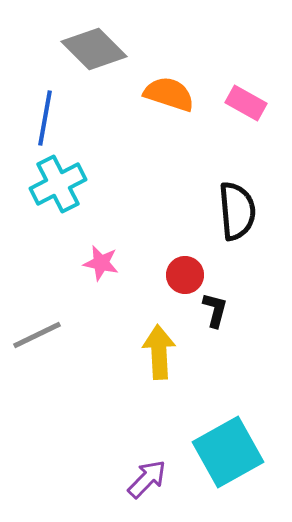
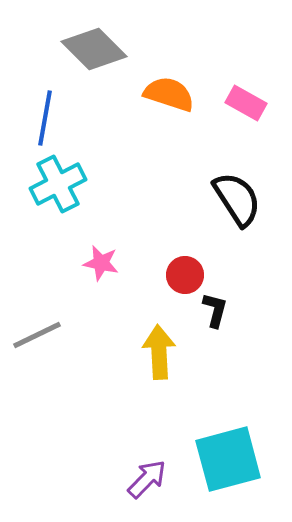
black semicircle: moved 12 px up; rotated 28 degrees counterclockwise
cyan square: moved 7 px down; rotated 14 degrees clockwise
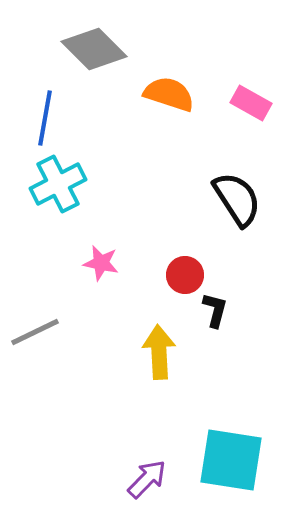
pink rectangle: moved 5 px right
gray line: moved 2 px left, 3 px up
cyan square: moved 3 px right, 1 px down; rotated 24 degrees clockwise
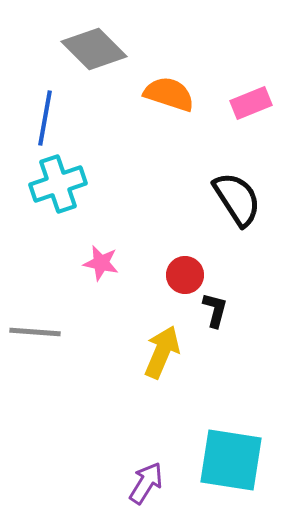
pink rectangle: rotated 51 degrees counterclockwise
cyan cross: rotated 8 degrees clockwise
gray line: rotated 30 degrees clockwise
yellow arrow: moved 3 px right; rotated 26 degrees clockwise
purple arrow: moved 1 px left, 4 px down; rotated 12 degrees counterclockwise
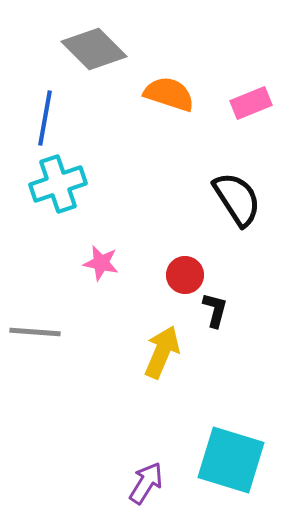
cyan square: rotated 8 degrees clockwise
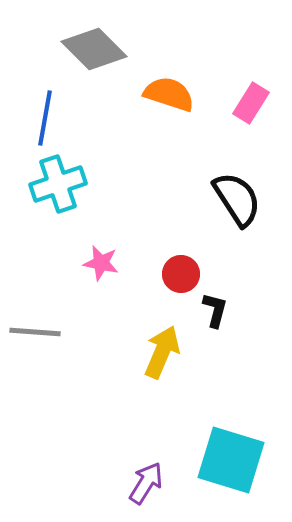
pink rectangle: rotated 36 degrees counterclockwise
red circle: moved 4 px left, 1 px up
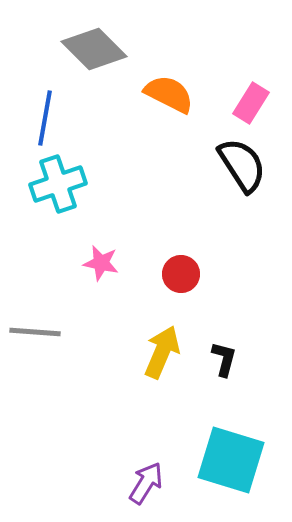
orange semicircle: rotated 9 degrees clockwise
black semicircle: moved 5 px right, 34 px up
black L-shape: moved 9 px right, 49 px down
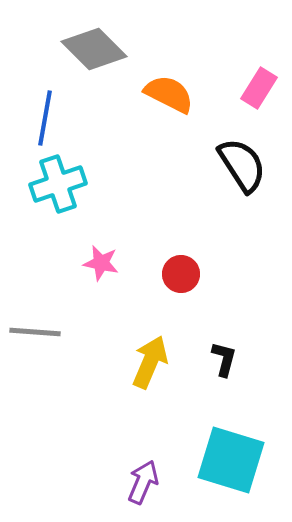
pink rectangle: moved 8 px right, 15 px up
yellow arrow: moved 12 px left, 10 px down
purple arrow: moved 3 px left, 1 px up; rotated 9 degrees counterclockwise
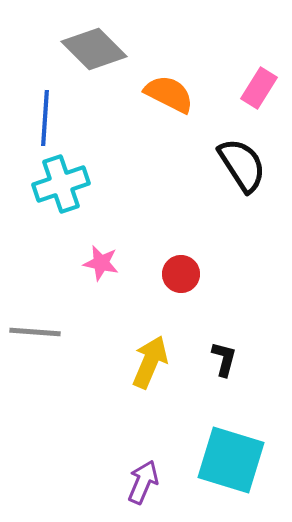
blue line: rotated 6 degrees counterclockwise
cyan cross: moved 3 px right
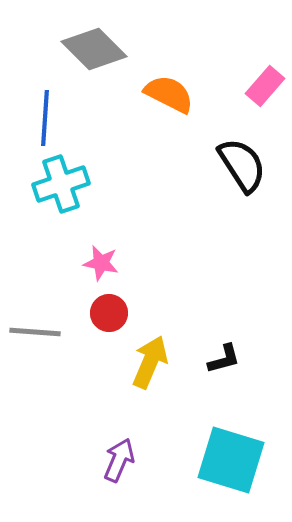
pink rectangle: moved 6 px right, 2 px up; rotated 9 degrees clockwise
red circle: moved 72 px left, 39 px down
black L-shape: rotated 60 degrees clockwise
purple arrow: moved 24 px left, 22 px up
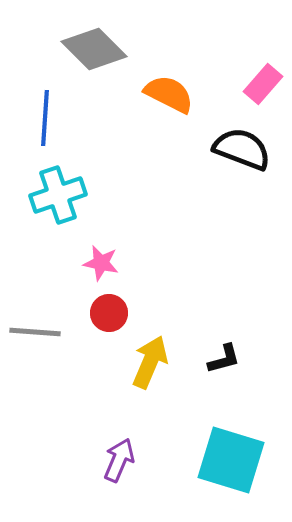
pink rectangle: moved 2 px left, 2 px up
black semicircle: moved 16 px up; rotated 36 degrees counterclockwise
cyan cross: moved 3 px left, 11 px down
